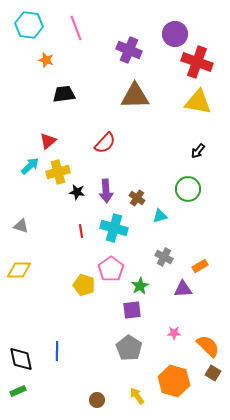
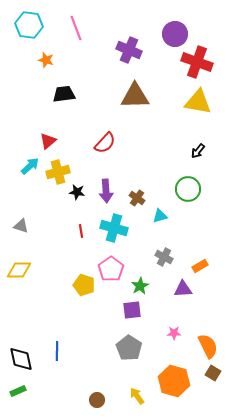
orange semicircle: rotated 20 degrees clockwise
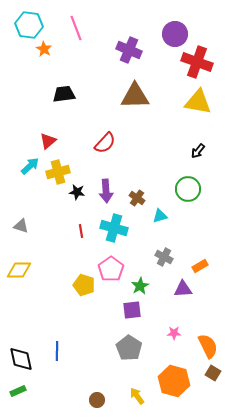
orange star: moved 2 px left, 11 px up; rotated 14 degrees clockwise
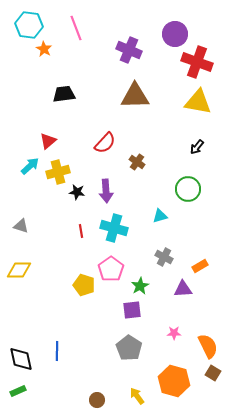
black arrow: moved 1 px left, 4 px up
brown cross: moved 36 px up
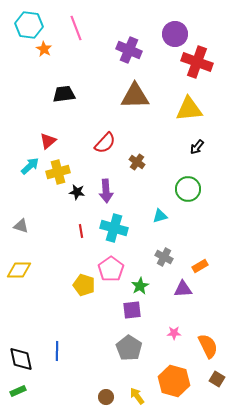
yellow triangle: moved 9 px left, 7 px down; rotated 16 degrees counterclockwise
brown square: moved 4 px right, 6 px down
brown circle: moved 9 px right, 3 px up
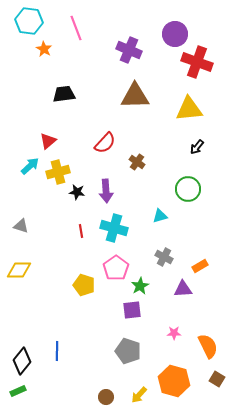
cyan hexagon: moved 4 px up
pink pentagon: moved 5 px right, 1 px up
gray pentagon: moved 1 px left, 3 px down; rotated 15 degrees counterclockwise
black diamond: moved 1 px right, 2 px down; rotated 52 degrees clockwise
yellow arrow: moved 2 px right, 1 px up; rotated 102 degrees counterclockwise
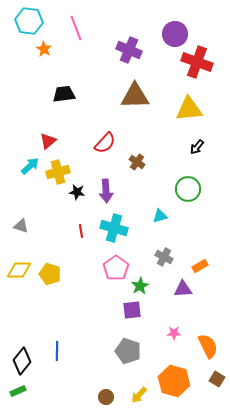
yellow pentagon: moved 34 px left, 11 px up
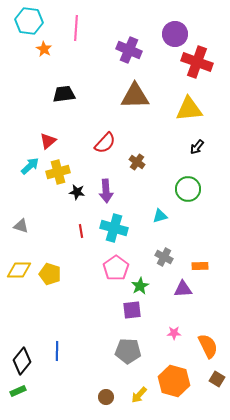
pink line: rotated 25 degrees clockwise
orange rectangle: rotated 28 degrees clockwise
gray pentagon: rotated 15 degrees counterclockwise
